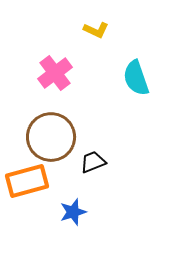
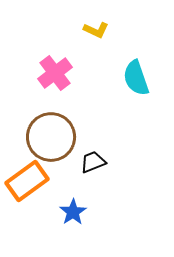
orange rectangle: rotated 21 degrees counterclockwise
blue star: rotated 16 degrees counterclockwise
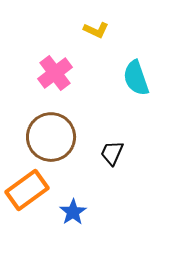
black trapezoid: moved 19 px right, 9 px up; rotated 44 degrees counterclockwise
orange rectangle: moved 9 px down
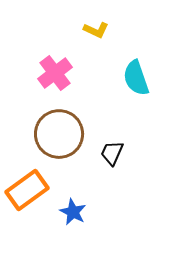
brown circle: moved 8 px right, 3 px up
blue star: rotated 12 degrees counterclockwise
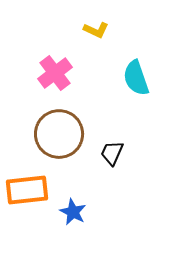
orange rectangle: rotated 30 degrees clockwise
